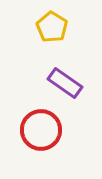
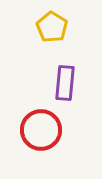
purple rectangle: rotated 60 degrees clockwise
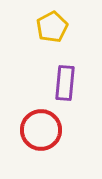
yellow pentagon: rotated 12 degrees clockwise
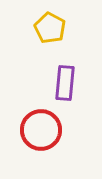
yellow pentagon: moved 2 px left, 1 px down; rotated 16 degrees counterclockwise
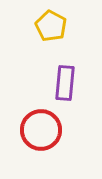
yellow pentagon: moved 1 px right, 2 px up
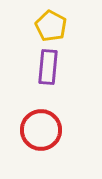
purple rectangle: moved 17 px left, 16 px up
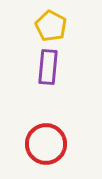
red circle: moved 5 px right, 14 px down
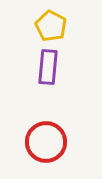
red circle: moved 2 px up
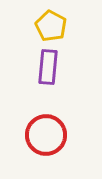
red circle: moved 7 px up
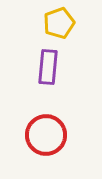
yellow pentagon: moved 8 px right, 3 px up; rotated 24 degrees clockwise
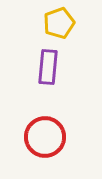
red circle: moved 1 px left, 2 px down
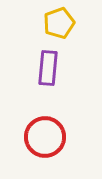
purple rectangle: moved 1 px down
